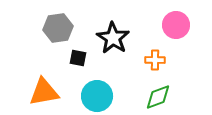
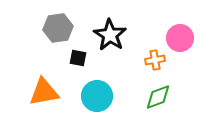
pink circle: moved 4 px right, 13 px down
black star: moved 3 px left, 3 px up
orange cross: rotated 12 degrees counterclockwise
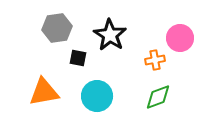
gray hexagon: moved 1 px left
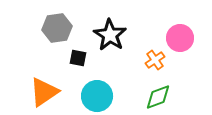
orange cross: rotated 24 degrees counterclockwise
orange triangle: rotated 24 degrees counterclockwise
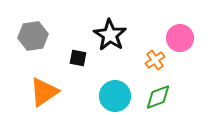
gray hexagon: moved 24 px left, 8 px down
cyan circle: moved 18 px right
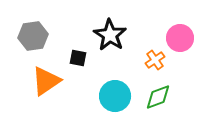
orange triangle: moved 2 px right, 11 px up
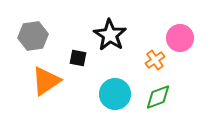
cyan circle: moved 2 px up
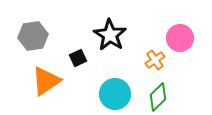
black square: rotated 36 degrees counterclockwise
green diamond: rotated 24 degrees counterclockwise
